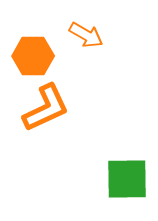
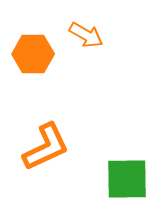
orange hexagon: moved 2 px up
orange L-shape: moved 39 px down
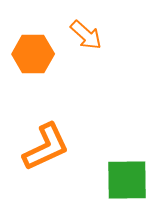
orange arrow: rotated 12 degrees clockwise
green square: moved 1 px down
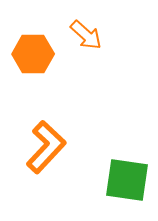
orange L-shape: rotated 22 degrees counterclockwise
green square: rotated 9 degrees clockwise
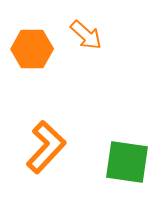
orange hexagon: moved 1 px left, 5 px up
green square: moved 18 px up
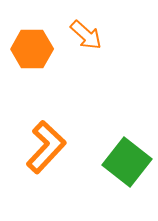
green square: rotated 30 degrees clockwise
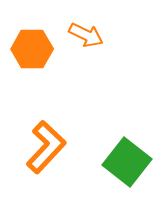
orange arrow: rotated 16 degrees counterclockwise
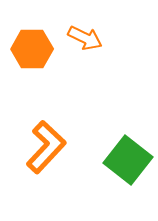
orange arrow: moved 1 px left, 3 px down
green square: moved 1 px right, 2 px up
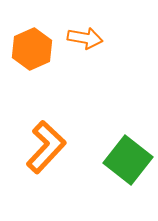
orange arrow: rotated 16 degrees counterclockwise
orange hexagon: rotated 24 degrees counterclockwise
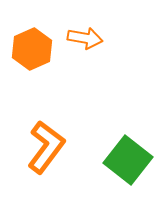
orange L-shape: rotated 6 degrees counterclockwise
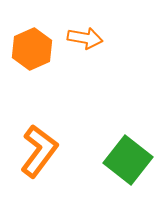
orange L-shape: moved 7 px left, 4 px down
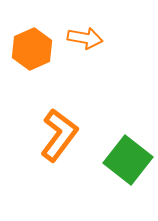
orange L-shape: moved 20 px right, 16 px up
